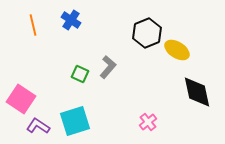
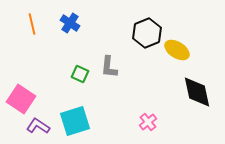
blue cross: moved 1 px left, 3 px down
orange line: moved 1 px left, 1 px up
gray L-shape: moved 1 px right; rotated 145 degrees clockwise
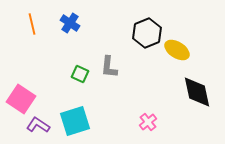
purple L-shape: moved 1 px up
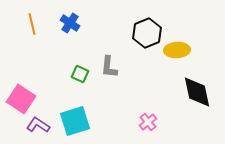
yellow ellipse: rotated 35 degrees counterclockwise
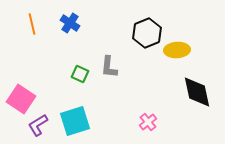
purple L-shape: rotated 65 degrees counterclockwise
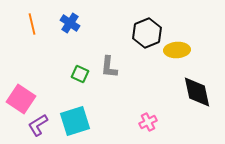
pink cross: rotated 12 degrees clockwise
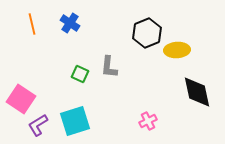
pink cross: moved 1 px up
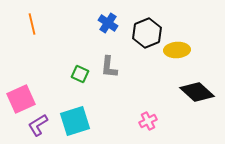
blue cross: moved 38 px right
black diamond: rotated 36 degrees counterclockwise
pink square: rotated 32 degrees clockwise
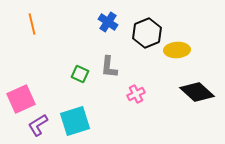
blue cross: moved 1 px up
pink cross: moved 12 px left, 27 px up
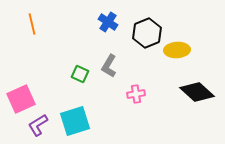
gray L-shape: moved 1 px up; rotated 25 degrees clockwise
pink cross: rotated 18 degrees clockwise
